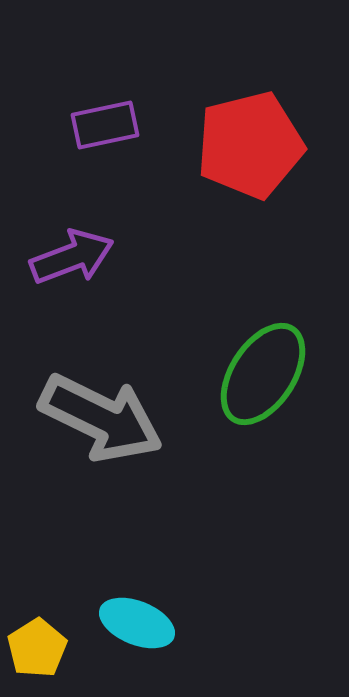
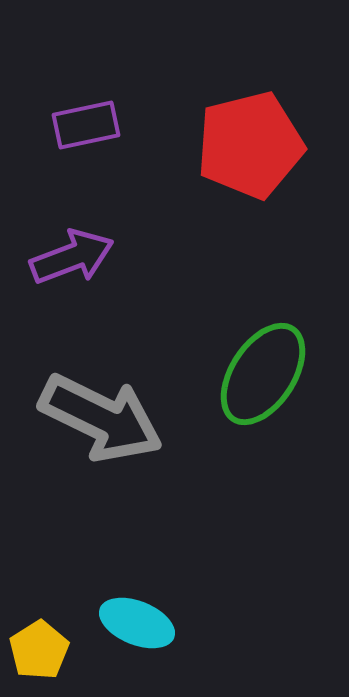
purple rectangle: moved 19 px left
yellow pentagon: moved 2 px right, 2 px down
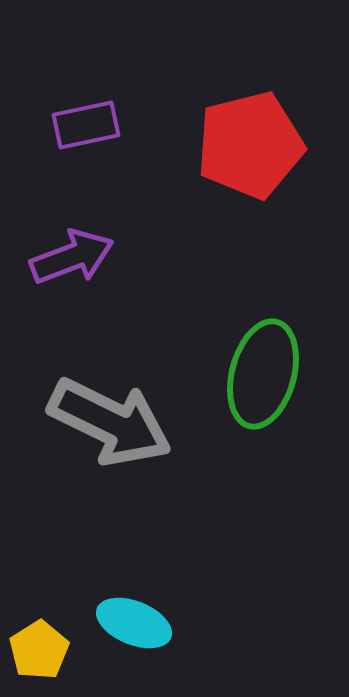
green ellipse: rotated 18 degrees counterclockwise
gray arrow: moved 9 px right, 4 px down
cyan ellipse: moved 3 px left
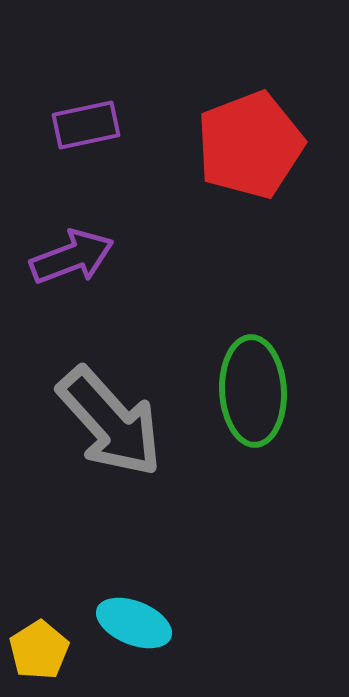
red pentagon: rotated 7 degrees counterclockwise
green ellipse: moved 10 px left, 17 px down; rotated 18 degrees counterclockwise
gray arrow: rotated 22 degrees clockwise
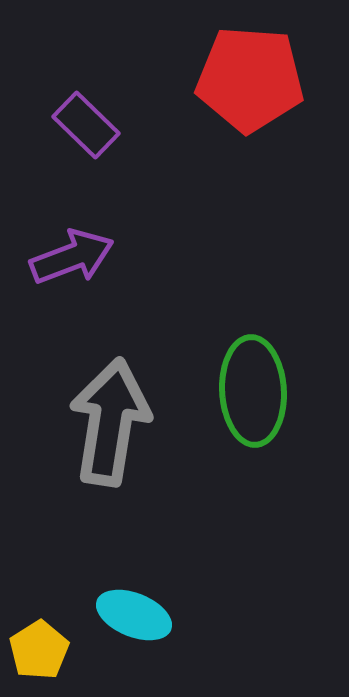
purple rectangle: rotated 56 degrees clockwise
red pentagon: moved 66 px up; rotated 25 degrees clockwise
gray arrow: rotated 129 degrees counterclockwise
cyan ellipse: moved 8 px up
